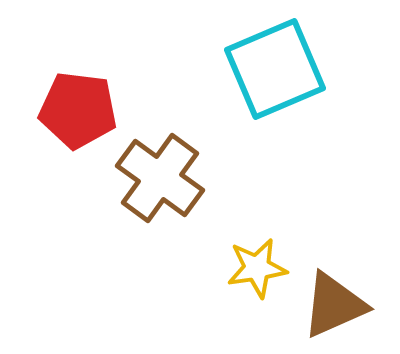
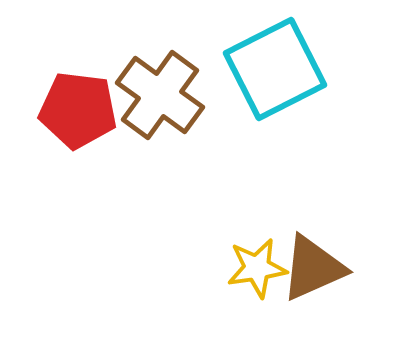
cyan square: rotated 4 degrees counterclockwise
brown cross: moved 83 px up
brown triangle: moved 21 px left, 37 px up
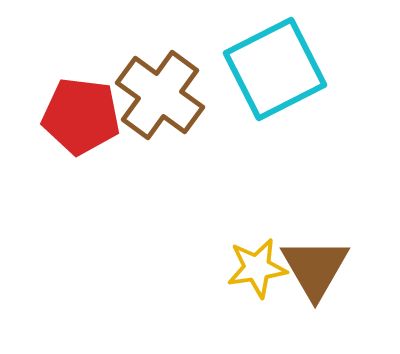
red pentagon: moved 3 px right, 6 px down
brown triangle: moved 2 px right; rotated 36 degrees counterclockwise
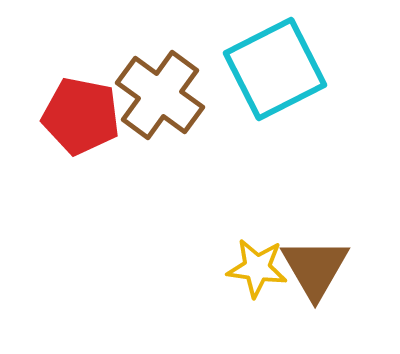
red pentagon: rotated 4 degrees clockwise
yellow star: rotated 16 degrees clockwise
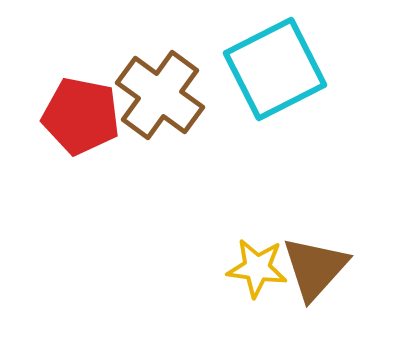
brown triangle: rotated 12 degrees clockwise
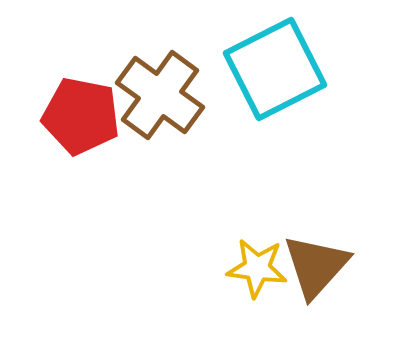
brown triangle: moved 1 px right, 2 px up
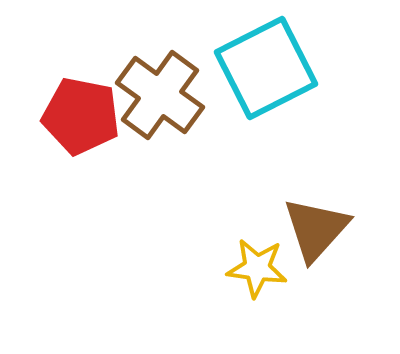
cyan square: moved 9 px left, 1 px up
brown triangle: moved 37 px up
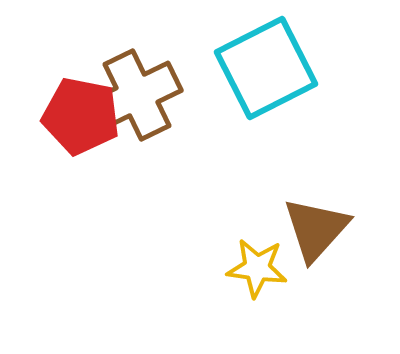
brown cross: moved 23 px left; rotated 28 degrees clockwise
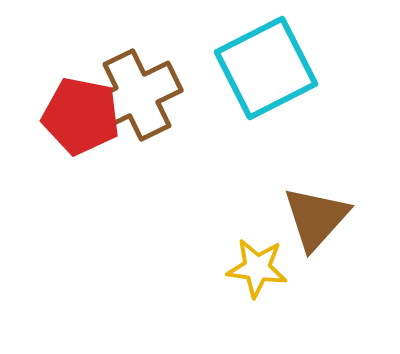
brown triangle: moved 11 px up
